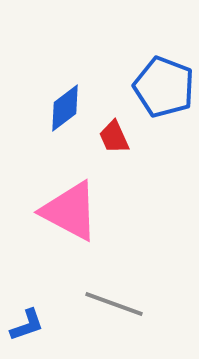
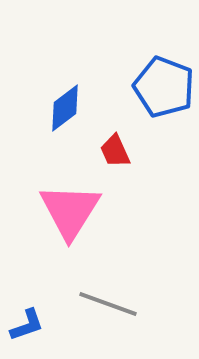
red trapezoid: moved 1 px right, 14 px down
pink triangle: rotated 34 degrees clockwise
gray line: moved 6 px left
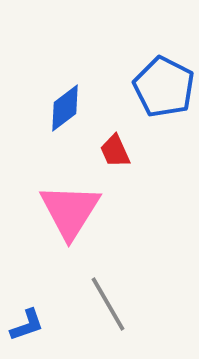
blue pentagon: rotated 6 degrees clockwise
gray line: rotated 40 degrees clockwise
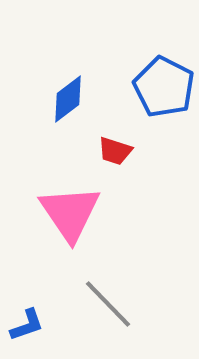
blue diamond: moved 3 px right, 9 px up
red trapezoid: rotated 48 degrees counterclockwise
pink triangle: moved 2 px down; rotated 6 degrees counterclockwise
gray line: rotated 14 degrees counterclockwise
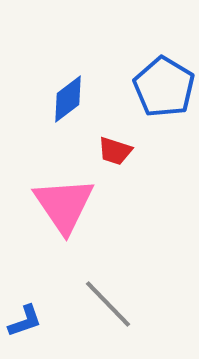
blue pentagon: rotated 4 degrees clockwise
pink triangle: moved 6 px left, 8 px up
blue L-shape: moved 2 px left, 4 px up
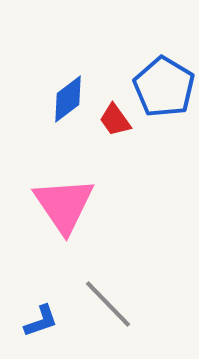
red trapezoid: moved 31 px up; rotated 36 degrees clockwise
blue L-shape: moved 16 px right
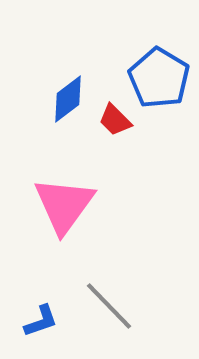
blue pentagon: moved 5 px left, 9 px up
red trapezoid: rotated 9 degrees counterclockwise
pink triangle: rotated 10 degrees clockwise
gray line: moved 1 px right, 2 px down
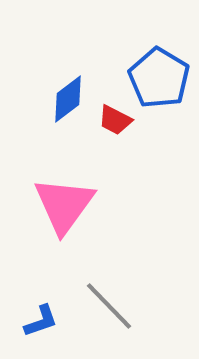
red trapezoid: rotated 18 degrees counterclockwise
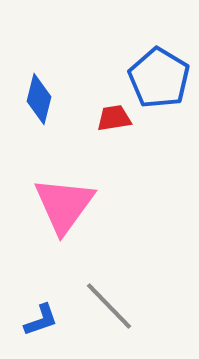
blue diamond: moved 29 px left; rotated 39 degrees counterclockwise
red trapezoid: moved 1 px left, 2 px up; rotated 144 degrees clockwise
blue L-shape: moved 1 px up
